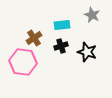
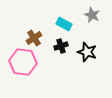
cyan rectangle: moved 2 px right, 1 px up; rotated 35 degrees clockwise
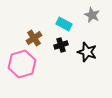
black cross: moved 1 px up
pink hexagon: moved 1 px left, 2 px down; rotated 24 degrees counterclockwise
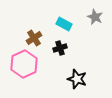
gray star: moved 3 px right, 2 px down
black cross: moved 1 px left, 3 px down
black star: moved 10 px left, 27 px down
pink hexagon: moved 2 px right; rotated 8 degrees counterclockwise
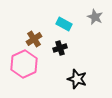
brown cross: moved 1 px down
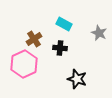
gray star: moved 4 px right, 16 px down
black cross: rotated 24 degrees clockwise
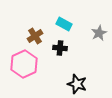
gray star: rotated 21 degrees clockwise
brown cross: moved 1 px right, 3 px up
black star: moved 5 px down
